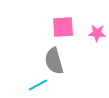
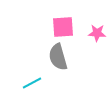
gray semicircle: moved 4 px right, 4 px up
cyan line: moved 6 px left, 2 px up
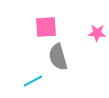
pink square: moved 17 px left
cyan line: moved 1 px right, 2 px up
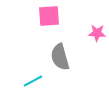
pink square: moved 3 px right, 11 px up
gray semicircle: moved 2 px right
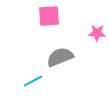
gray semicircle: rotated 84 degrees clockwise
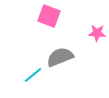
pink square: rotated 25 degrees clockwise
cyan line: moved 6 px up; rotated 12 degrees counterclockwise
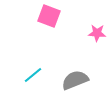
gray semicircle: moved 15 px right, 23 px down
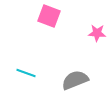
cyan line: moved 7 px left, 2 px up; rotated 60 degrees clockwise
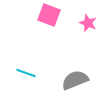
pink square: moved 1 px up
pink star: moved 9 px left, 10 px up; rotated 18 degrees clockwise
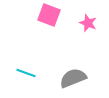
gray semicircle: moved 2 px left, 2 px up
